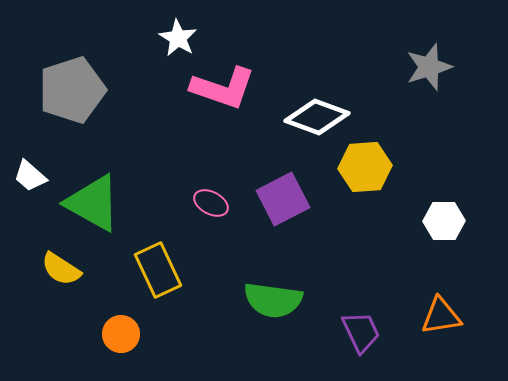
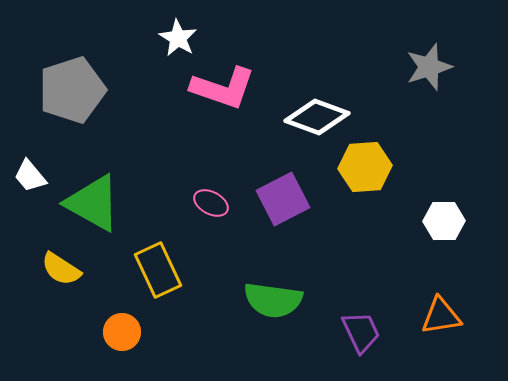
white trapezoid: rotated 9 degrees clockwise
orange circle: moved 1 px right, 2 px up
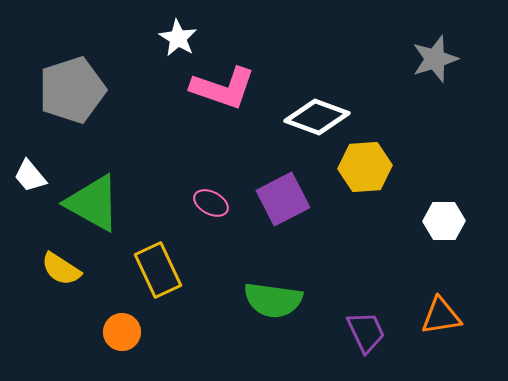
gray star: moved 6 px right, 8 px up
purple trapezoid: moved 5 px right
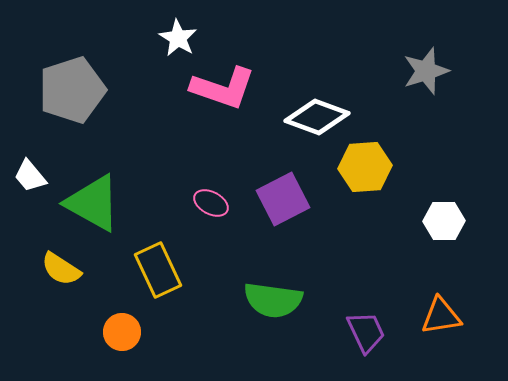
gray star: moved 9 px left, 12 px down
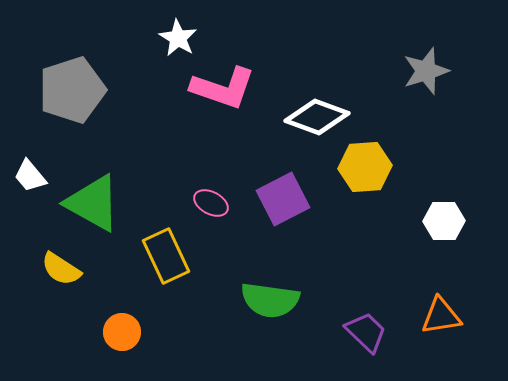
yellow rectangle: moved 8 px right, 14 px up
green semicircle: moved 3 px left
purple trapezoid: rotated 21 degrees counterclockwise
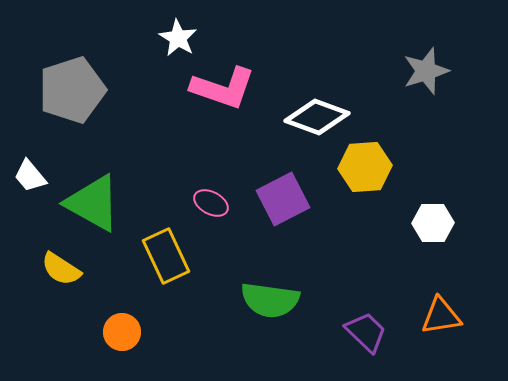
white hexagon: moved 11 px left, 2 px down
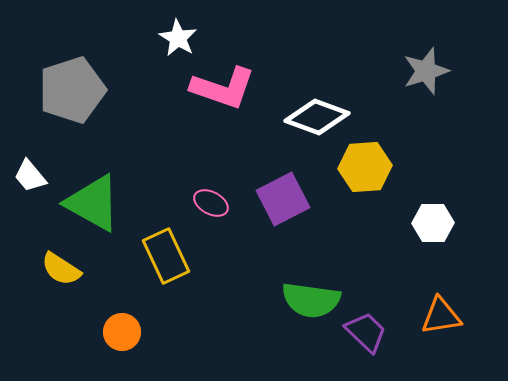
green semicircle: moved 41 px right
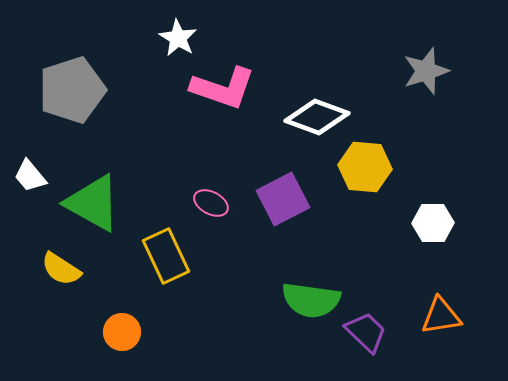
yellow hexagon: rotated 9 degrees clockwise
